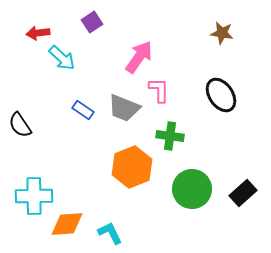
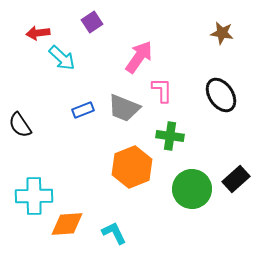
pink L-shape: moved 3 px right
blue rectangle: rotated 55 degrees counterclockwise
black rectangle: moved 7 px left, 14 px up
cyan L-shape: moved 4 px right
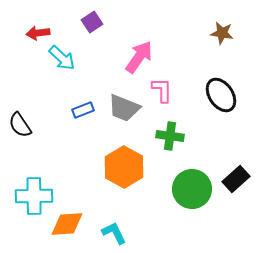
orange hexagon: moved 8 px left; rotated 9 degrees counterclockwise
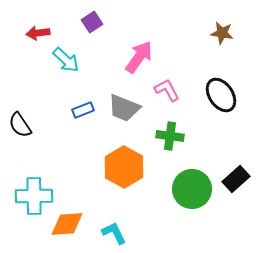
cyan arrow: moved 4 px right, 2 px down
pink L-shape: moved 5 px right; rotated 28 degrees counterclockwise
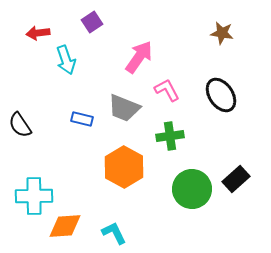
cyan arrow: rotated 28 degrees clockwise
blue rectangle: moved 1 px left, 9 px down; rotated 35 degrees clockwise
green cross: rotated 16 degrees counterclockwise
orange diamond: moved 2 px left, 2 px down
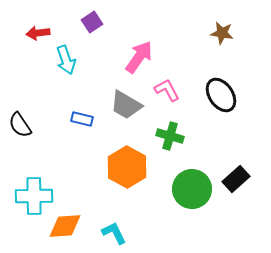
gray trapezoid: moved 2 px right, 3 px up; rotated 8 degrees clockwise
green cross: rotated 24 degrees clockwise
orange hexagon: moved 3 px right
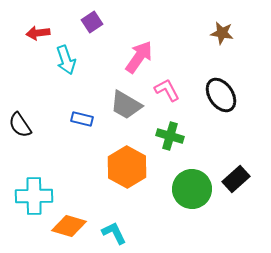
orange diamond: moved 4 px right; rotated 20 degrees clockwise
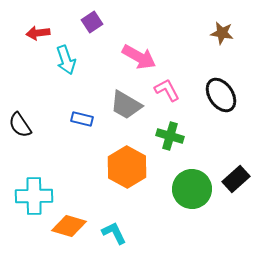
pink arrow: rotated 84 degrees clockwise
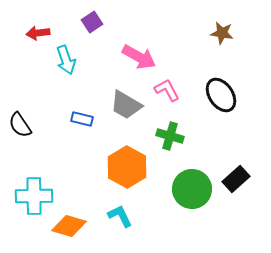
cyan L-shape: moved 6 px right, 17 px up
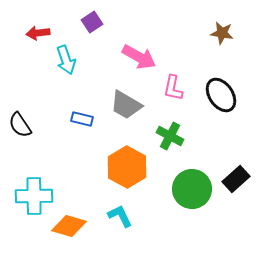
pink L-shape: moved 6 px right, 2 px up; rotated 140 degrees counterclockwise
green cross: rotated 12 degrees clockwise
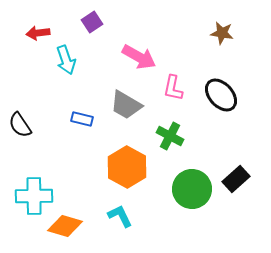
black ellipse: rotated 8 degrees counterclockwise
orange diamond: moved 4 px left
